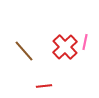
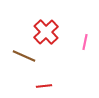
red cross: moved 19 px left, 15 px up
brown line: moved 5 px down; rotated 25 degrees counterclockwise
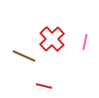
red cross: moved 6 px right, 7 px down
red line: rotated 21 degrees clockwise
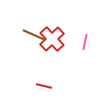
brown line: moved 10 px right, 21 px up
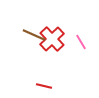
pink line: moved 4 px left; rotated 42 degrees counterclockwise
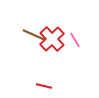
pink line: moved 6 px left, 2 px up
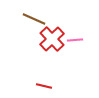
brown line: moved 16 px up
pink line: rotated 63 degrees counterclockwise
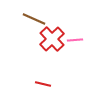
red line: moved 1 px left, 2 px up
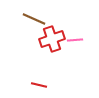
red cross: rotated 25 degrees clockwise
red line: moved 4 px left, 1 px down
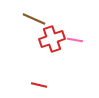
pink line: rotated 14 degrees clockwise
